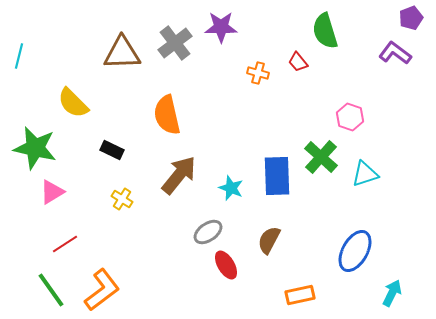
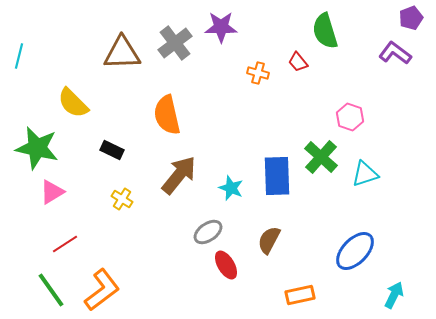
green star: moved 2 px right
blue ellipse: rotated 15 degrees clockwise
cyan arrow: moved 2 px right, 2 px down
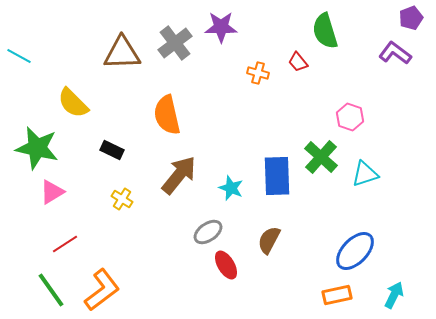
cyan line: rotated 75 degrees counterclockwise
orange rectangle: moved 37 px right
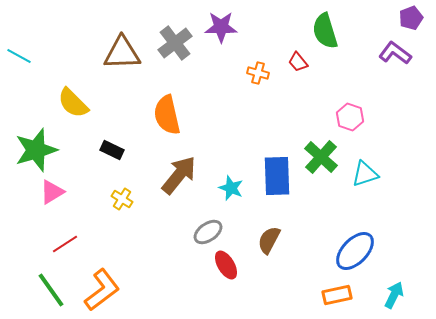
green star: moved 1 px left, 2 px down; rotated 30 degrees counterclockwise
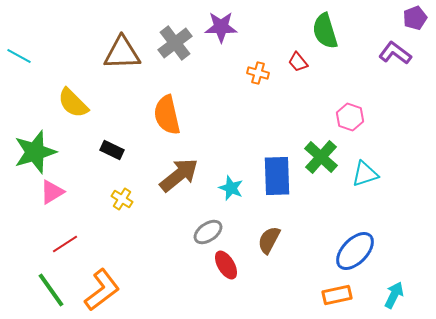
purple pentagon: moved 4 px right
green star: moved 1 px left, 2 px down
brown arrow: rotated 12 degrees clockwise
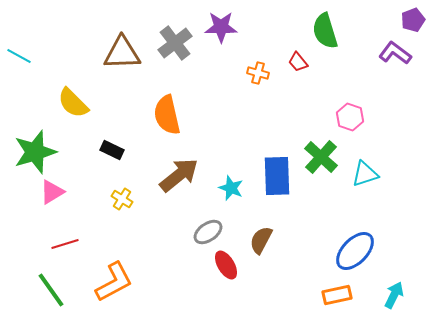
purple pentagon: moved 2 px left, 2 px down
brown semicircle: moved 8 px left
red line: rotated 16 degrees clockwise
orange L-shape: moved 12 px right, 8 px up; rotated 9 degrees clockwise
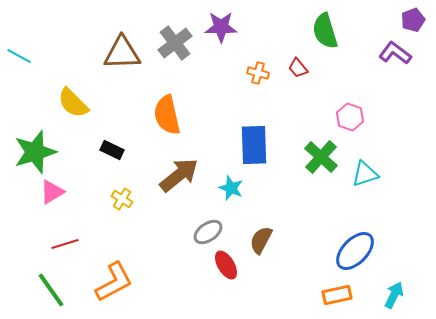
red trapezoid: moved 6 px down
blue rectangle: moved 23 px left, 31 px up
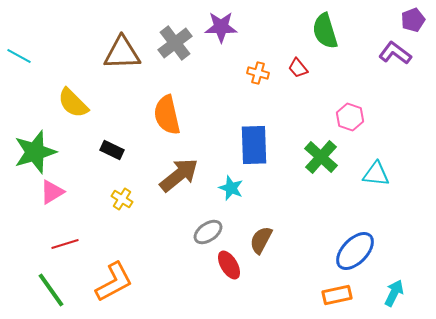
cyan triangle: moved 11 px right; rotated 24 degrees clockwise
red ellipse: moved 3 px right
cyan arrow: moved 2 px up
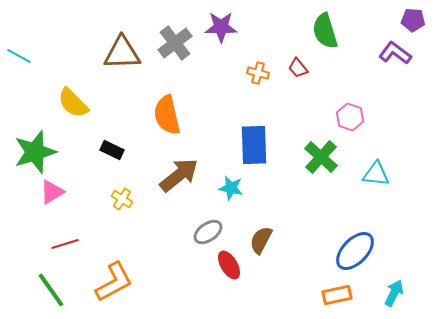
purple pentagon: rotated 25 degrees clockwise
cyan star: rotated 10 degrees counterclockwise
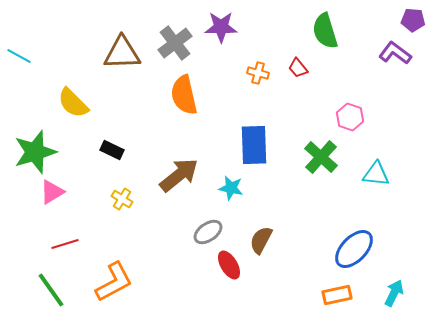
orange semicircle: moved 17 px right, 20 px up
blue ellipse: moved 1 px left, 2 px up
